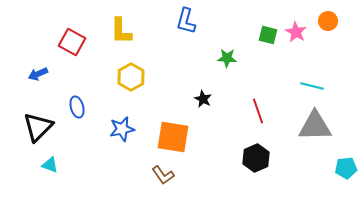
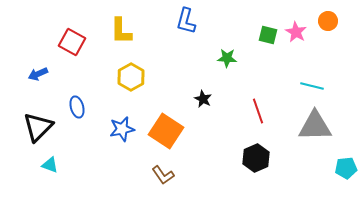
orange square: moved 7 px left, 6 px up; rotated 24 degrees clockwise
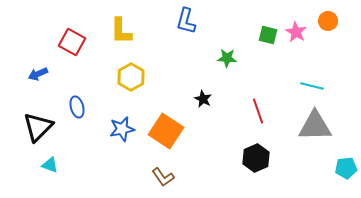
brown L-shape: moved 2 px down
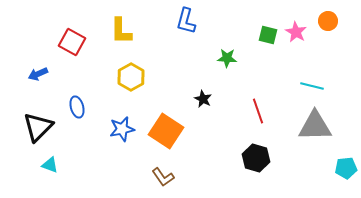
black hexagon: rotated 20 degrees counterclockwise
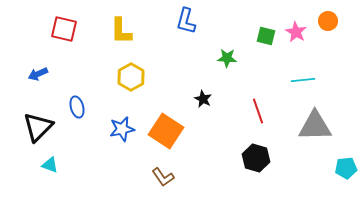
green square: moved 2 px left, 1 px down
red square: moved 8 px left, 13 px up; rotated 16 degrees counterclockwise
cyan line: moved 9 px left, 6 px up; rotated 20 degrees counterclockwise
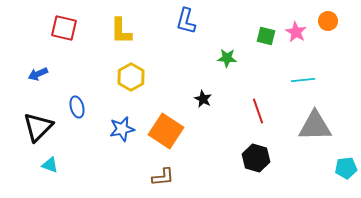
red square: moved 1 px up
brown L-shape: rotated 60 degrees counterclockwise
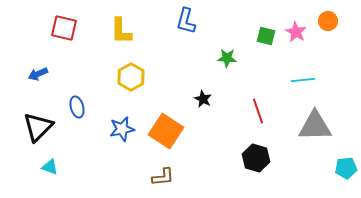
cyan triangle: moved 2 px down
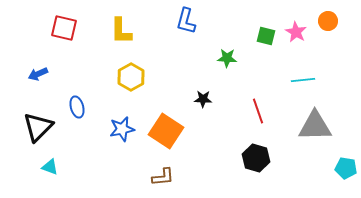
black star: rotated 24 degrees counterclockwise
cyan pentagon: rotated 15 degrees clockwise
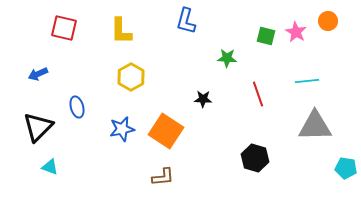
cyan line: moved 4 px right, 1 px down
red line: moved 17 px up
black hexagon: moved 1 px left
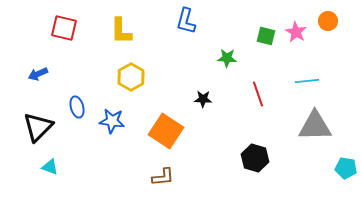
blue star: moved 10 px left, 8 px up; rotated 20 degrees clockwise
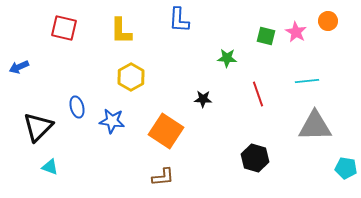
blue L-shape: moved 7 px left, 1 px up; rotated 12 degrees counterclockwise
blue arrow: moved 19 px left, 7 px up
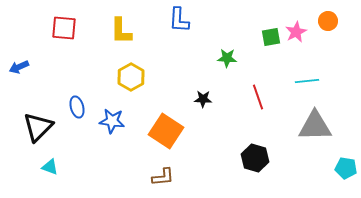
red square: rotated 8 degrees counterclockwise
pink star: rotated 15 degrees clockwise
green square: moved 5 px right, 1 px down; rotated 24 degrees counterclockwise
red line: moved 3 px down
